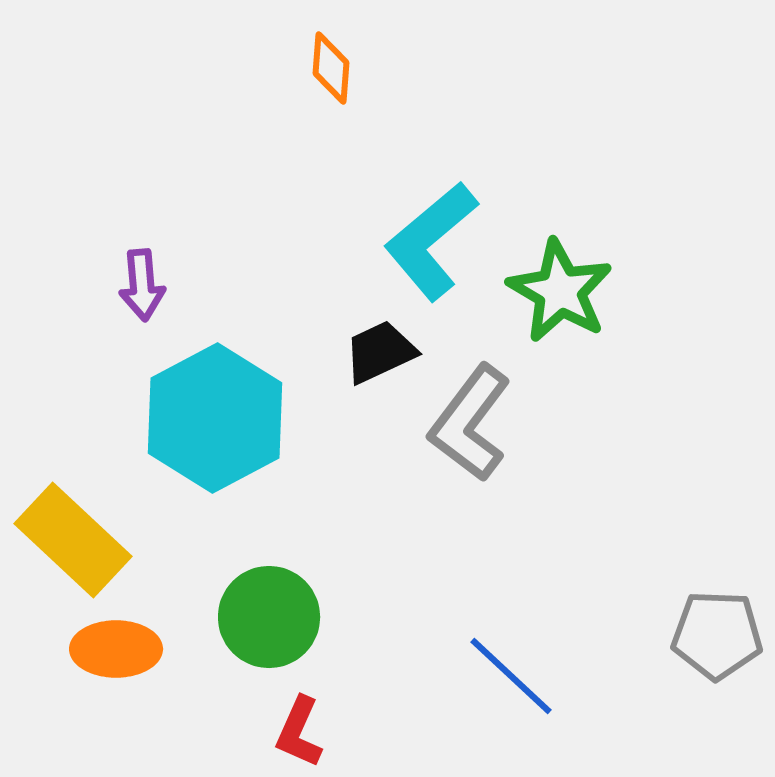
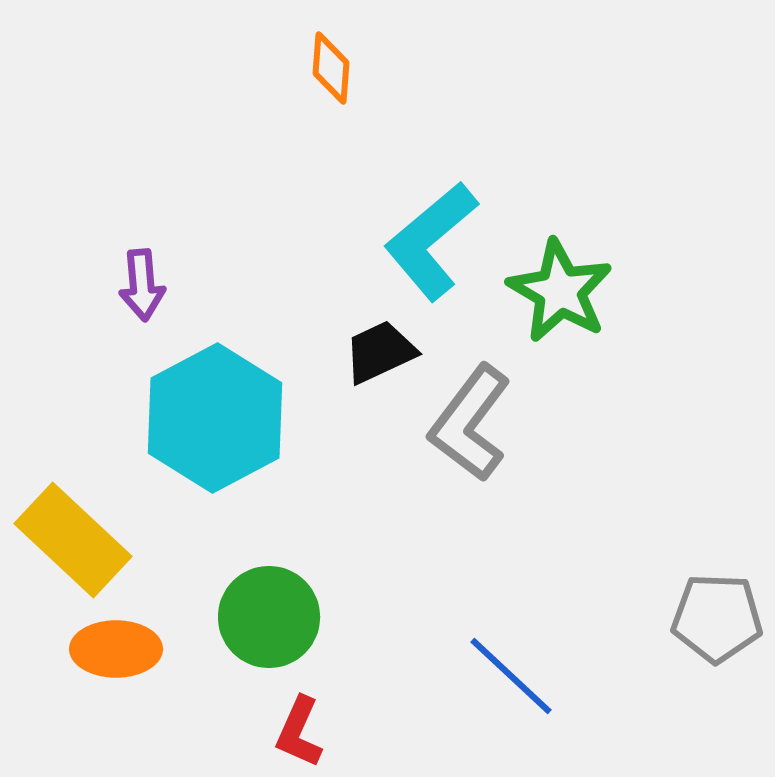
gray pentagon: moved 17 px up
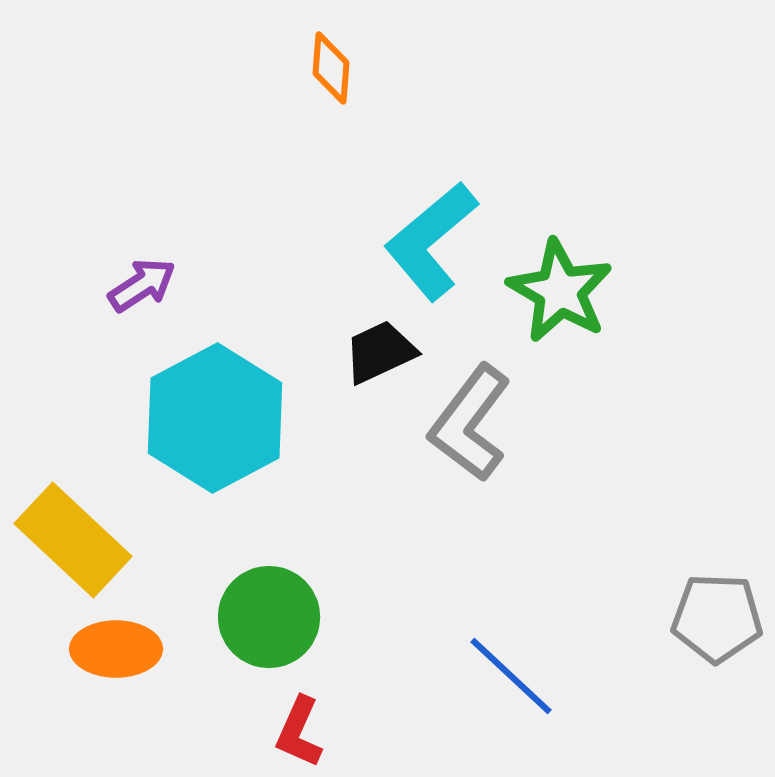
purple arrow: rotated 118 degrees counterclockwise
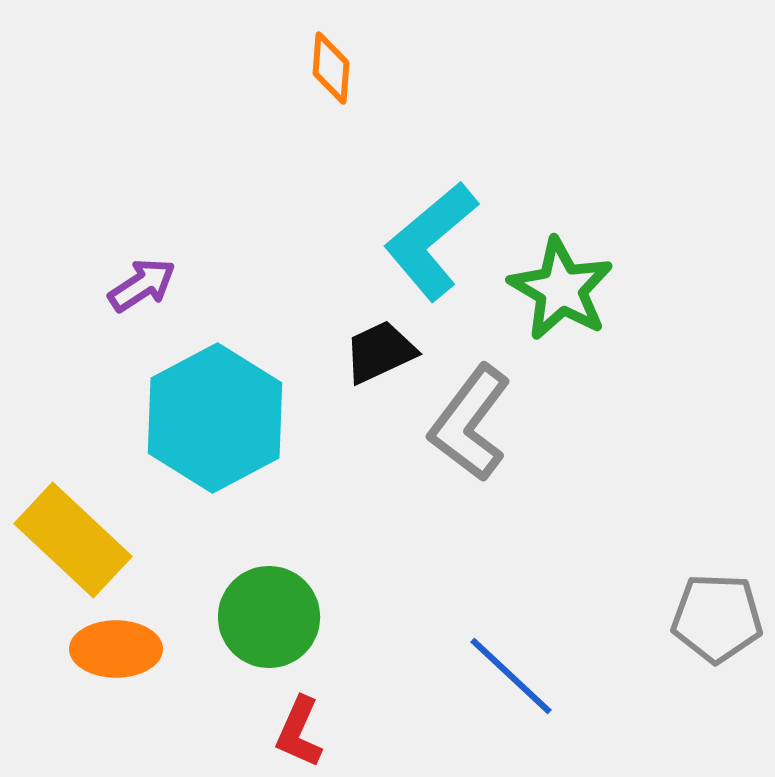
green star: moved 1 px right, 2 px up
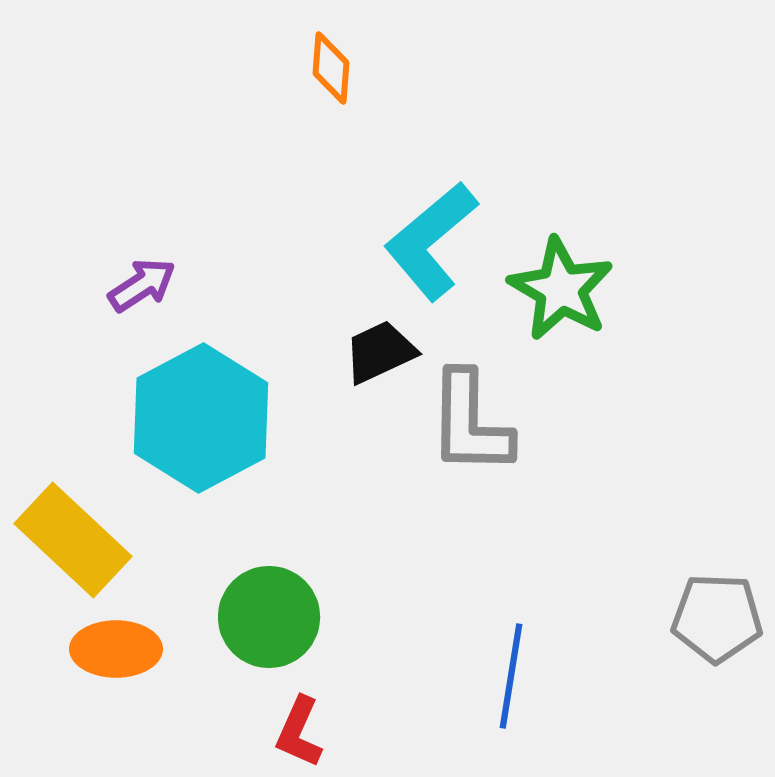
cyan hexagon: moved 14 px left
gray L-shape: rotated 36 degrees counterclockwise
blue line: rotated 56 degrees clockwise
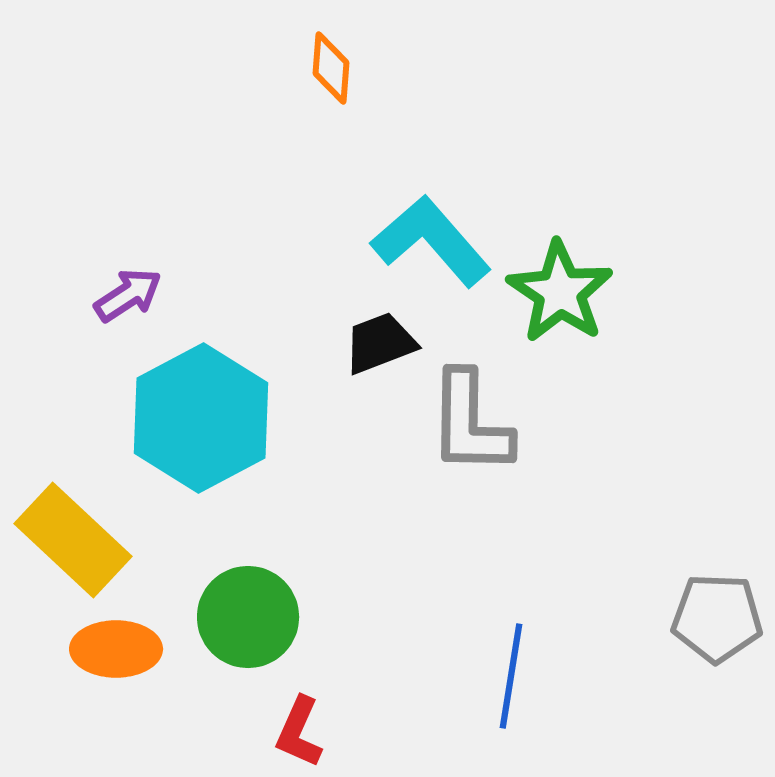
cyan L-shape: rotated 89 degrees clockwise
purple arrow: moved 14 px left, 10 px down
green star: moved 1 px left, 3 px down; rotated 4 degrees clockwise
black trapezoid: moved 9 px up; rotated 4 degrees clockwise
green circle: moved 21 px left
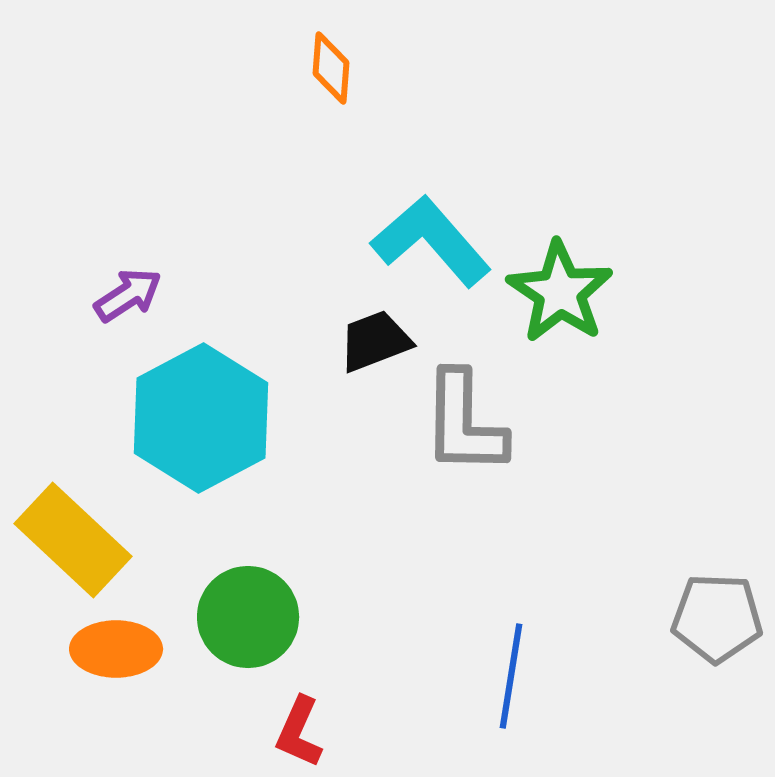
black trapezoid: moved 5 px left, 2 px up
gray L-shape: moved 6 px left
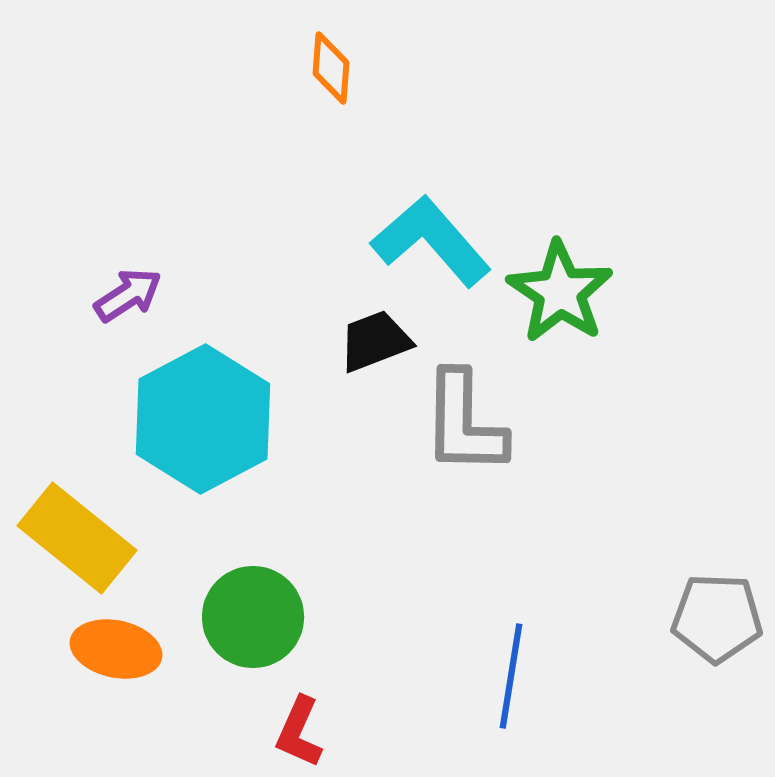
cyan hexagon: moved 2 px right, 1 px down
yellow rectangle: moved 4 px right, 2 px up; rotated 4 degrees counterclockwise
green circle: moved 5 px right
orange ellipse: rotated 12 degrees clockwise
